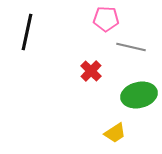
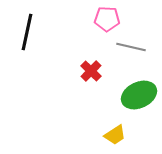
pink pentagon: moved 1 px right
green ellipse: rotated 12 degrees counterclockwise
yellow trapezoid: moved 2 px down
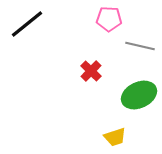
pink pentagon: moved 2 px right
black line: moved 8 px up; rotated 39 degrees clockwise
gray line: moved 9 px right, 1 px up
yellow trapezoid: moved 2 px down; rotated 15 degrees clockwise
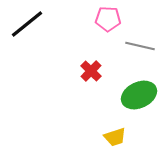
pink pentagon: moved 1 px left
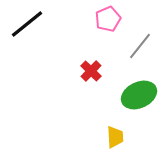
pink pentagon: rotated 25 degrees counterclockwise
gray line: rotated 64 degrees counterclockwise
yellow trapezoid: rotated 75 degrees counterclockwise
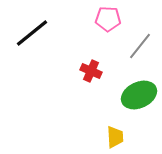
pink pentagon: rotated 25 degrees clockwise
black line: moved 5 px right, 9 px down
red cross: rotated 20 degrees counterclockwise
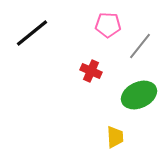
pink pentagon: moved 6 px down
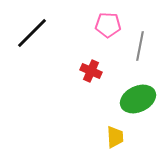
black line: rotated 6 degrees counterclockwise
gray line: rotated 28 degrees counterclockwise
green ellipse: moved 1 px left, 4 px down
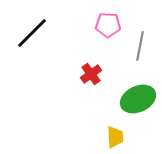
red cross: moved 3 px down; rotated 30 degrees clockwise
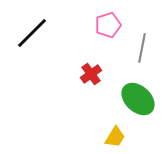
pink pentagon: rotated 20 degrees counterclockwise
gray line: moved 2 px right, 2 px down
green ellipse: rotated 68 degrees clockwise
yellow trapezoid: rotated 35 degrees clockwise
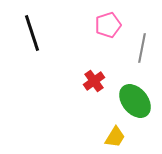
black line: rotated 63 degrees counterclockwise
red cross: moved 3 px right, 7 px down
green ellipse: moved 3 px left, 2 px down; rotated 8 degrees clockwise
